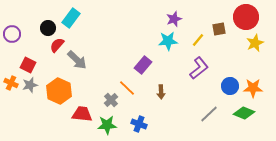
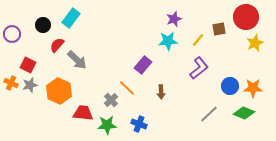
black circle: moved 5 px left, 3 px up
red trapezoid: moved 1 px right, 1 px up
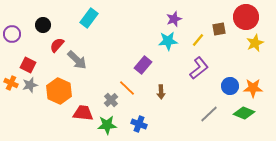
cyan rectangle: moved 18 px right
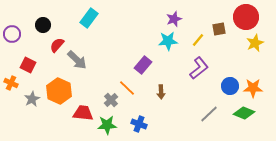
gray star: moved 2 px right, 14 px down; rotated 14 degrees counterclockwise
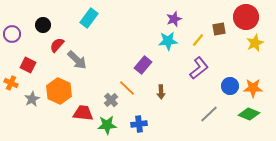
green diamond: moved 5 px right, 1 px down
blue cross: rotated 28 degrees counterclockwise
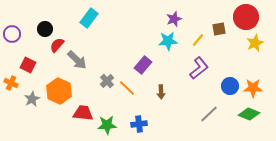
black circle: moved 2 px right, 4 px down
gray cross: moved 4 px left, 19 px up
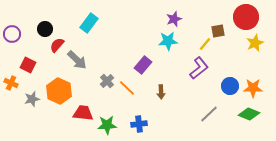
cyan rectangle: moved 5 px down
brown square: moved 1 px left, 2 px down
yellow line: moved 7 px right, 4 px down
gray star: rotated 14 degrees clockwise
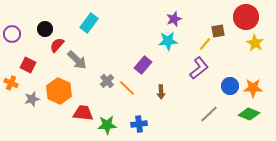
yellow star: rotated 18 degrees counterclockwise
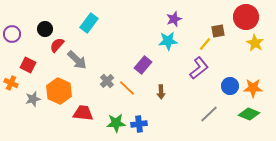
gray star: moved 1 px right
green star: moved 9 px right, 2 px up
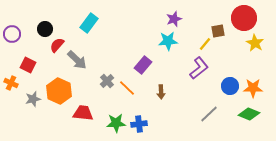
red circle: moved 2 px left, 1 px down
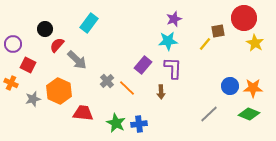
purple circle: moved 1 px right, 10 px down
purple L-shape: moved 26 px left; rotated 50 degrees counterclockwise
green star: rotated 30 degrees clockwise
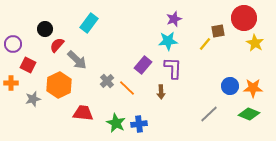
orange cross: rotated 24 degrees counterclockwise
orange hexagon: moved 6 px up; rotated 10 degrees clockwise
